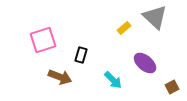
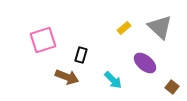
gray triangle: moved 5 px right, 10 px down
brown arrow: moved 7 px right
brown square: rotated 24 degrees counterclockwise
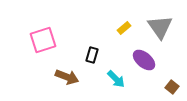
gray triangle: rotated 12 degrees clockwise
black rectangle: moved 11 px right
purple ellipse: moved 1 px left, 3 px up
cyan arrow: moved 3 px right, 1 px up
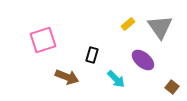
yellow rectangle: moved 4 px right, 4 px up
purple ellipse: moved 1 px left
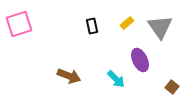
yellow rectangle: moved 1 px left, 1 px up
pink square: moved 24 px left, 16 px up
black rectangle: moved 29 px up; rotated 28 degrees counterclockwise
purple ellipse: moved 3 px left; rotated 25 degrees clockwise
brown arrow: moved 2 px right, 1 px up
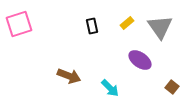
purple ellipse: rotated 30 degrees counterclockwise
cyan arrow: moved 6 px left, 9 px down
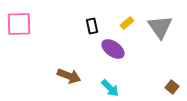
pink square: rotated 16 degrees clockwise
purple ellipse: moved 27 px left, 11 px up
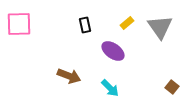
black rectangle: moved 7 px left, 1 px up
purple ellipse: moved 2 px down
